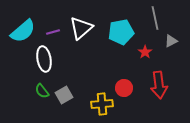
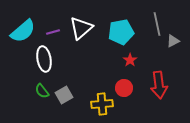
gray line: moved 2 px right, 6 px down
gray triangle: moved 2 px right
red star: moved 15 px left, 8 px down
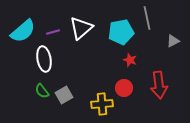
gray line: moved 10 px left, 6 px up
red star: rotated 16 degrees counterclockwise
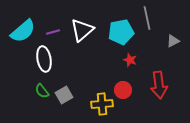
white triangle: moved 1 px right, 2 px down
red circle: moved 1 px left, 2 px down
